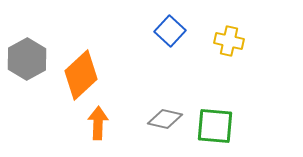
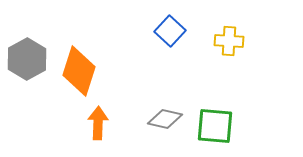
yellow cross: rotated 8 degrees counterclockwise
orange diamond: moved 2 px left, 4 px up; rotated 30 degrees counterclockwise
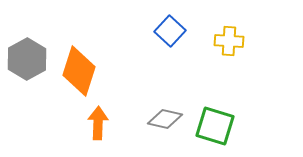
green square: rotated 12 degrees clockwise
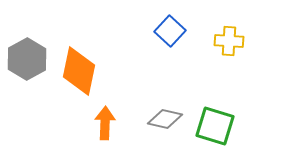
orange diamond: rotated 6 degrees counterclockwise
orange arrow: moved 7 px right
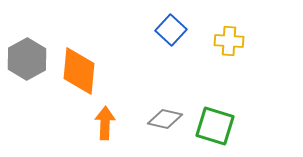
blue square: moved 1 px right, 1 px up
orange diamond: rotated 6 degrees counterclockwise
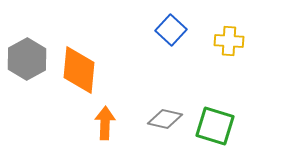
orange diamond: moved 1 px up
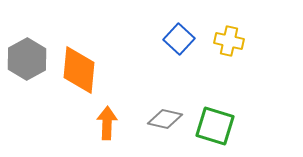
blue square: moved 8 px right, 9 px down
yellow cross: rotated 8 degrees clockwise
orange arrow: moved 2 px right
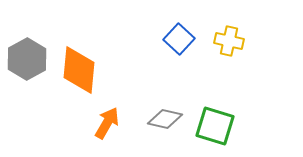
orange arrow: rotated 28 degrees clockwise
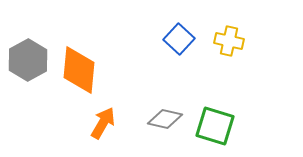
gray hexagon: moved 1 px right, 1 px down
orange arrow: moved 4 px left
